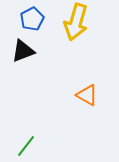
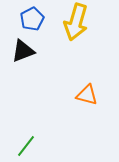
orange triangle: rotated 15 degrees counterclockwise
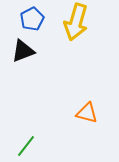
orange triangle: moved 18 px down
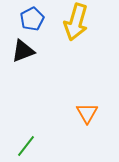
orange triangle: rotated 45 degrees clockwise
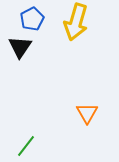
black triangle: moved 3 px left, 4 px up; rotated 35 degrees counterclockwise
